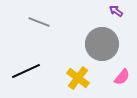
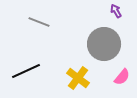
purple arrow: rotated 24 degrees clockwise
gray circle: moved 2 px right
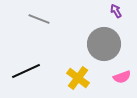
gray line: moved 3 px up
pink semicircle: rotated 30 degrees clockwise
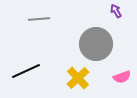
gray line: rotated 25 degrees counterclockwise
gray circle: moved 8 px left
yellow cross: rotated 10 degrees clockwise
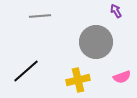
gray line: moved 1 px right, 3 px up
gray circle: moved 2 px up
black line: rotated 16 degrees counterclockwise
yellow cross: moved 2 px down; rotated 30 degrees clockwise
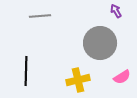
gray circle: moved 4 px right, 1 px down
black line: rotated 48 degrees counterclockwise
pink semicircle: rotated 12 degrees counterclockwise
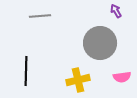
pink semicircle: rotated 24 degrees clockwise
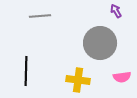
yellow cross: rotated 20 degrees clockwise
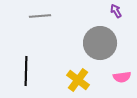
yellow cross: rotated 30 degrees clockwise
